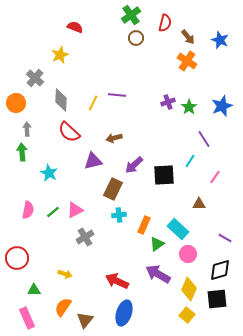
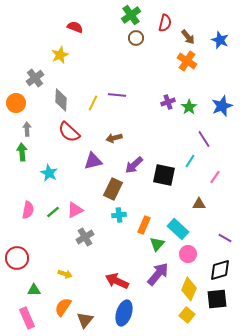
gray cross at (35, 78): rotated 12 degrees clockwise
black square at (164, 175): rotated 15 degrees clockwise
green triangle at (157, 244): rotated 14 degrees counterclockwise
purple arrow at (158, 274): rotated 100 degrees clockwise
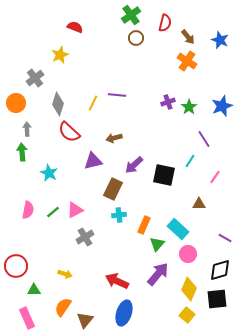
gray diamond at (61, 100): moved 3 px left, 4 px down; rotated 15 degrees clockwise
red circle at (17, 258): moved 1 px left, 8 px down
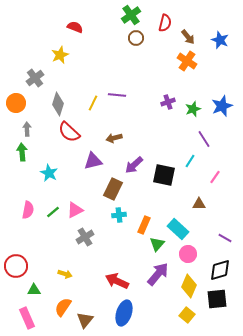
green star at (189, 107): moved 4 px right, 2 px down; rotated 14 degrees clockwise
yellow diamond at (189, 289): moved 3 px up
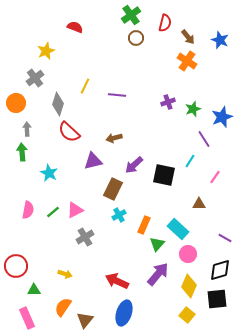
yellow star at (60, 55): moved 14 px left, 4 px up
yellow line at (93, 103): moved 8 px left, 17 px up
blue star at (222, 106): moved 11 px down
cyan cross at (119, 215): rotated 24 degrees counterclockwise
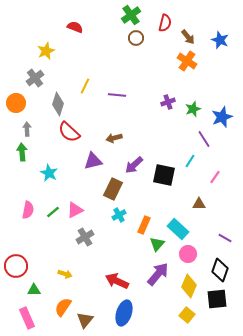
black diamond at (220, 270): rotated 55 degrees counterclockwise
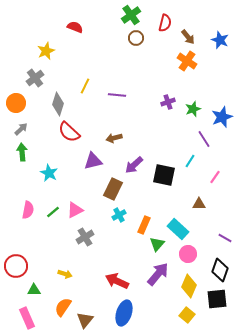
gray arrow at (27, 129): moved 6 px left; rotated 48 degrees clockwise
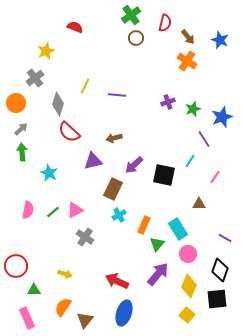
cyan rectangle at (178, 229): rotated 15 degrees clockwise
gray cross at (85, 237): rotated 24 degrees counterclockwise
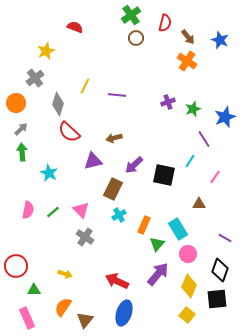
blue star at (222, 117): moved 3 px right
pink triangle at (75, 210): moved 6 px right; rotated 48 degrees counterclockwise
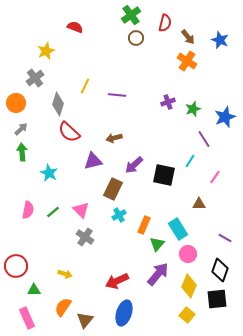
red arrow at (117, 281): rotated 50 degrees counterclockwise
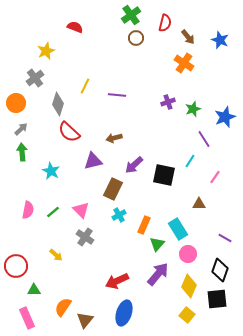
orange cross at (187, 61): moved 3 px left, 2 px down
cyan star at (49, 173): moved 2 px right, 2 px up
yellow arrow at (65, 274): moved 9 px left, 19 px up; rotated 24 degrees clockwise
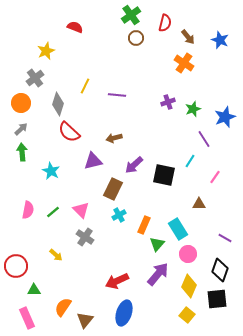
orange circle at (16, 103): moved 5 px right
